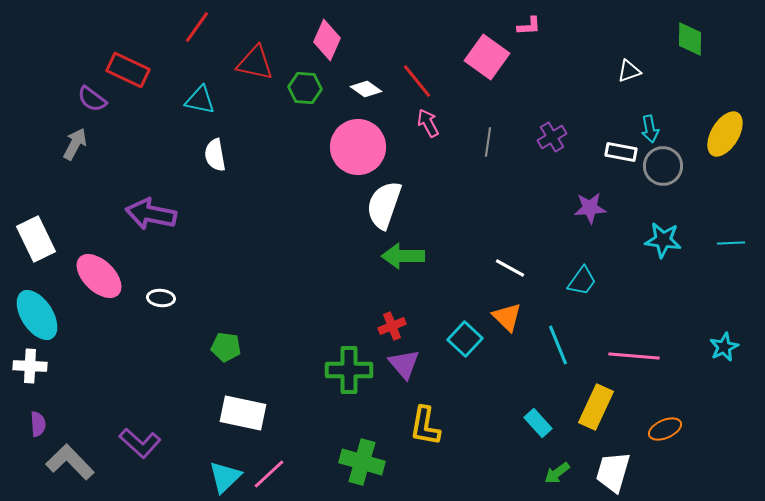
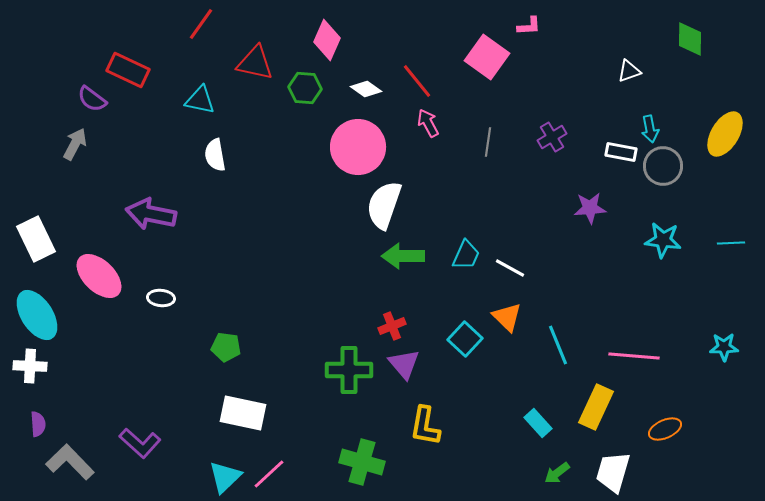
red line at (197, 27): moved 4 px right, 3 px up
cyan trapezoid at (582, 281): moved 116 px left, 26 px up; rotated 12 degrees counterclockwise
cyan star at (724, 347): rotated 24 degrees clockwise
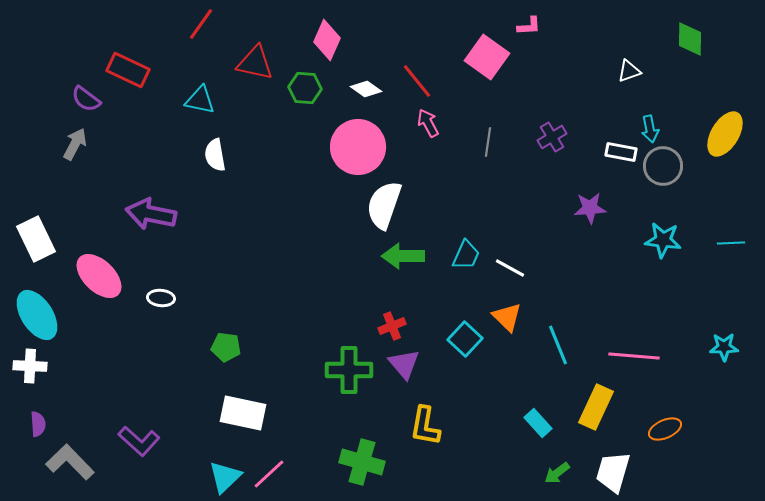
purple semicircle at (92, 99): moved 6 px left
purple L-shape at (140, 443): moved 1 px left, 2 px up
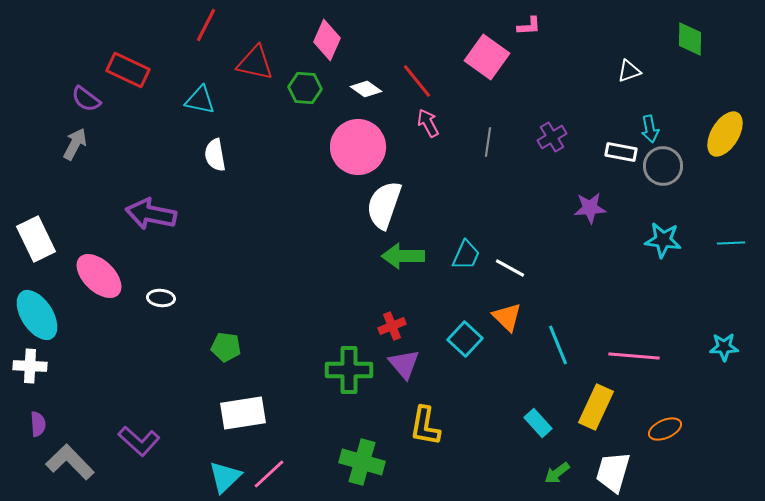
red line at (201, 24): moved 5 px right, 1 px down; rotated 8 degrees counterclockwise
white rectangle at (243, 413): rotated 21 degrees counterclockwise
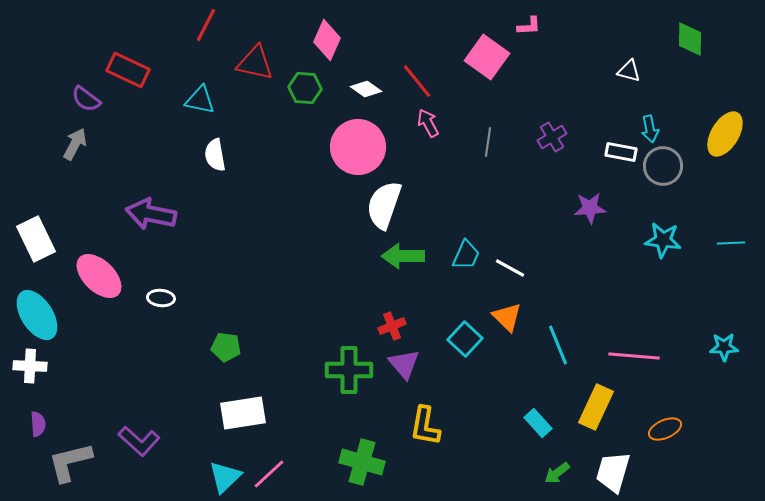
white triangle at (629, 71): rotated 35 degrees clockwise
gray L-shape at (70, 462): rotated 60 degrees counterclockwise
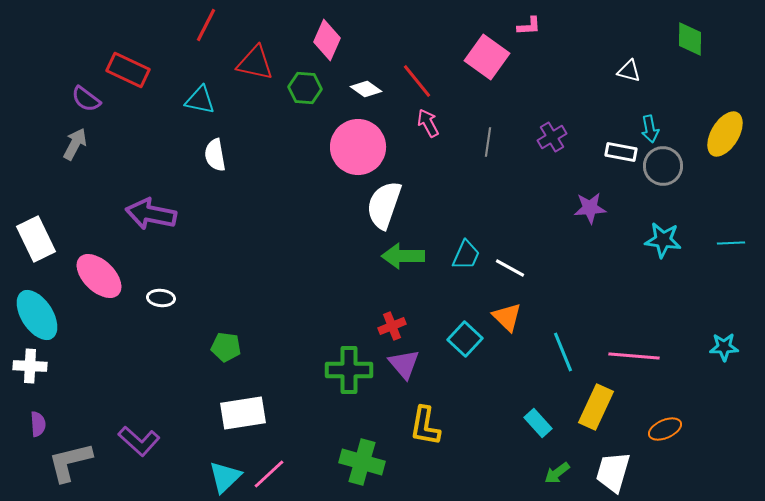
cyan line at (558, 345): moved 5 px right, 7 px down
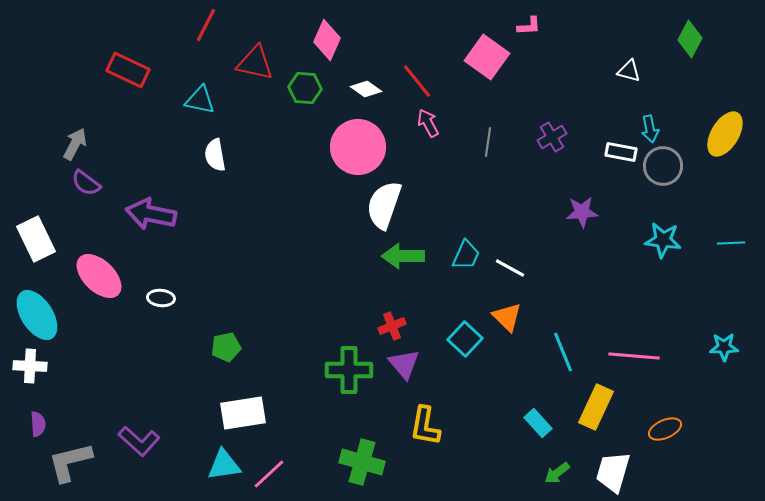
green diamond at (690, 39): rotated 27 degrees clockwise
purple semicircle at (86, 99): moved 84 px down
purple star at (590, 208): moved 8 px left, 4 px down
green pentagon at (226, 347): rotated 20 degrees counterclockwise
cyan triangle at (225, 477): moved 1 px left, 12 px up; rotated 36 degrees clockwise
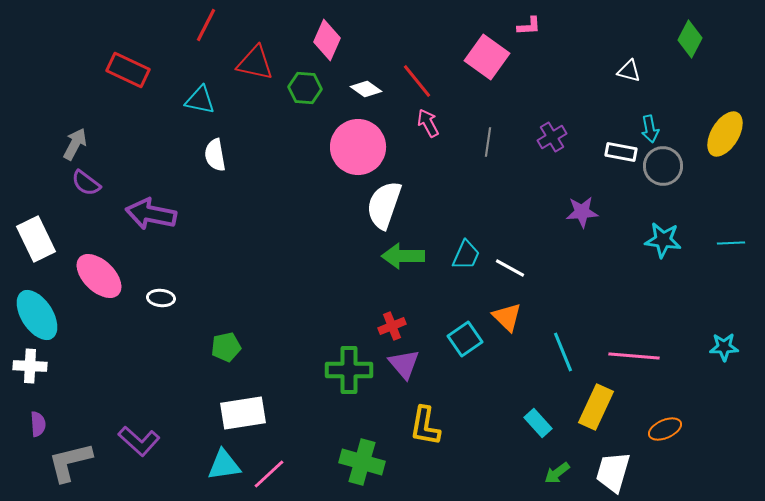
cyan square at (465, 339): rotated 12 degrees clockwise
